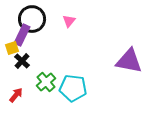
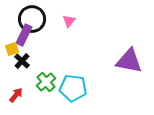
purple rectangle: moved 2 px right
yellow square: moved 1 px down
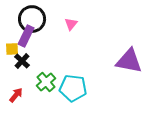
pink triangle: moved 2 px right, 3 px down
purple rectangle: moved 2 px right, 1 px down
yellow square: rotated 16 degrees clockwise
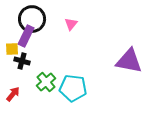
black cross: rotated 28 degrees counterclockwise
red arrow: moved 3 px left, 1 px up
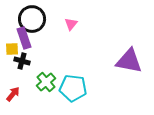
purple rectangle: moved 2 px left, 2 px down; rotated 45 degrees counterclockwise
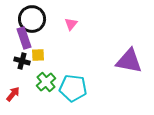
yellow square: moved 26 px right, 6 px down
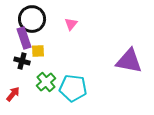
yellow square: moved 4 px up
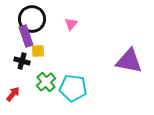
purple rectangle: moved 2 px right, 2 px up
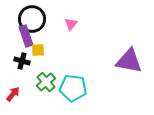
yellow square: moved 1 px up
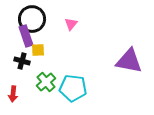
red arrow: rotated 147 degrees clockwise
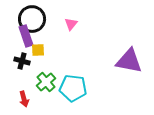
red arrow: moved 11 px right, 5 px down; rotated 21 degrees counterclockwise
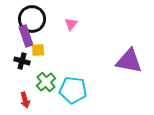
cyan pentagon: moved 2 px down
red arrow: moved 1 px right, 1 px down
